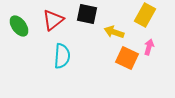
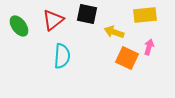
yellow rectangle: rotated 55 degrees clockwise
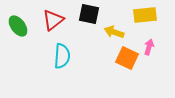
black square: moved 2 px right
green ellipse: moved 1 px left
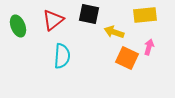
green ellipse: rotated 15 degrees clockwise
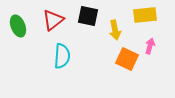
black square: moved 1 px left, 2 px down
yellow arrow: moved 1 px right, 2 px up; rotated 120 degrees counterclockwise
pink arrow: moved 1 px right, 1 px up
orange square: moved 1 px down
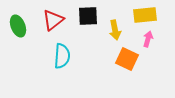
black square: rotated 15 degrees counterclockwise
pink arrow: moved 2 px left, 7 px up
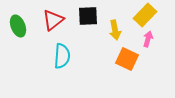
yellow rectangle: rotated 40 degrees counterclockwise
